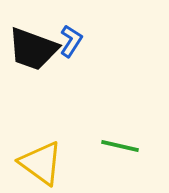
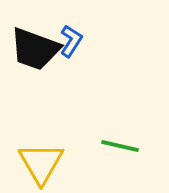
black trapezoid: moved 2 px right
yellow triangle: rotated 24 degrees clockwise
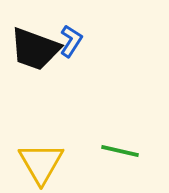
green line: moved 5 px down
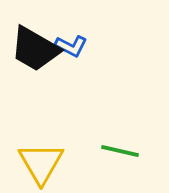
blue L-shape: moved 5 px down; rotated 84 degrees clockwise
black trapezoid: rotated 10 degrees clockwise
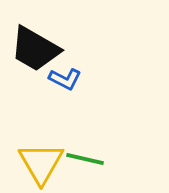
blue L-shape: moved 6 px left, 33 px down
green line: moved 35 px left, 8 px down
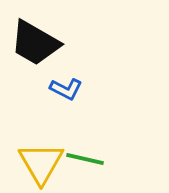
black trapezoid: moved 6 px up
blue L-shape: moved 1 px right, 10 px down
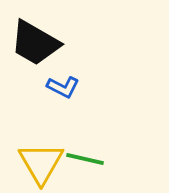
blue L-shape: moved 3 px left, 2 px up
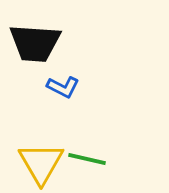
black trapezoid: rotated 26 degrees counterclockwise
green line: moved 2 px right
